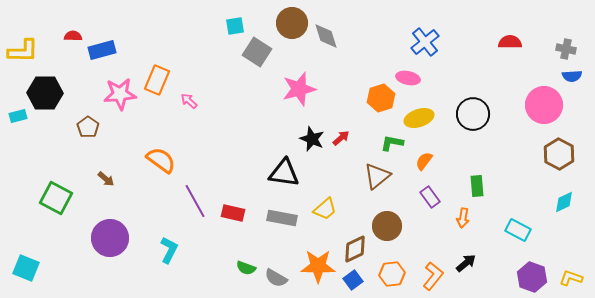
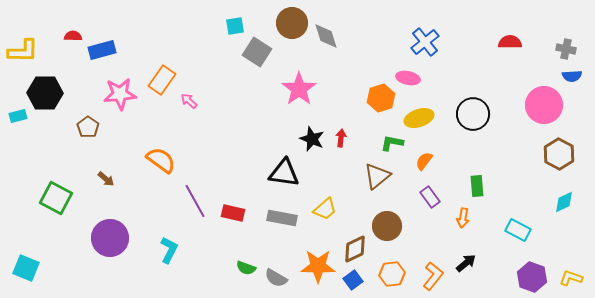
orange rectangle at (157, 80): moved 5 px right; rotated 12 degrees clockwise
pink star at (299, 89): rotated 20 degrees counterclockwise
red arrow at (341, 138): rotated 42 degrees counterclockwise
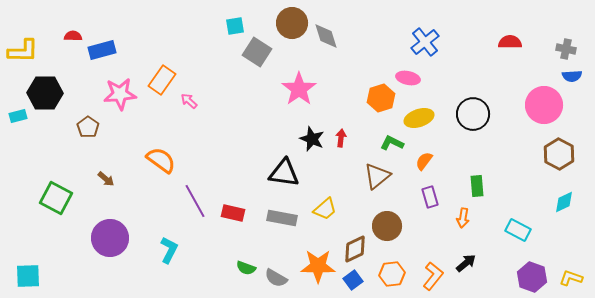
green L-shape at (392, 143): rotated 15 degrees clockwise
purple rectangle at (430, 197): rotated 20 degrees clockwise
cyan square at (26, 268): moved 2 px right, 8 px down; rotated 24 degrees counterclockwise
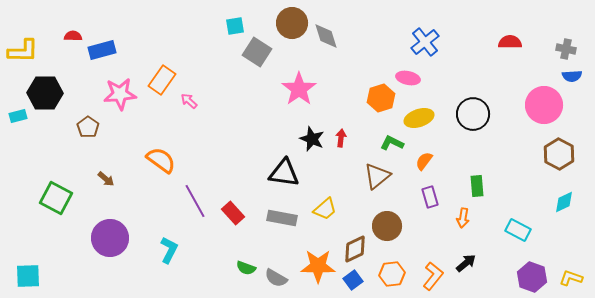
red rectangle at (233, 213): rotated 35 degrees clockwise
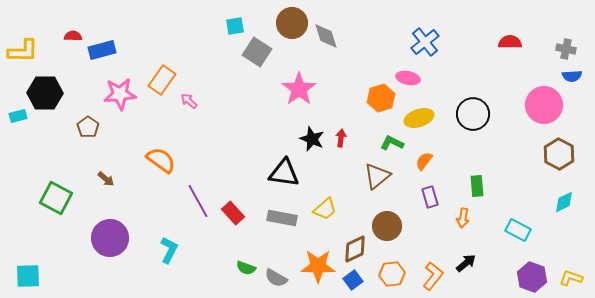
purple line at (195, 201): moved 3 px right
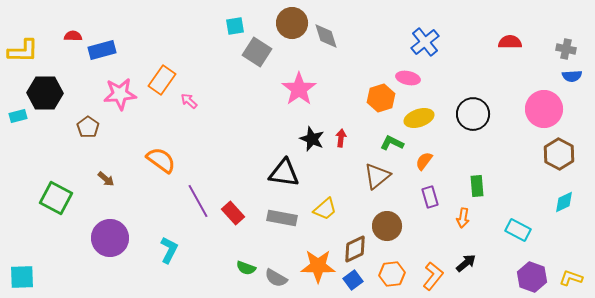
pink circle at (544, 105): moved 4 px down
cyan square at (28, 276): moved 6 px left, 1 px down
